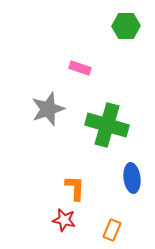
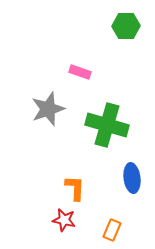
pink rectangle: moved 4 px down
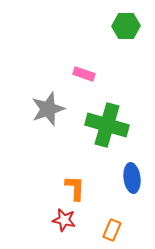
pink rectangle: moved 4 px right, 2 px down
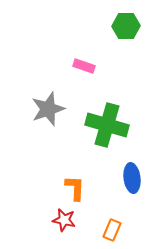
pink rectangle: moved 8 px up
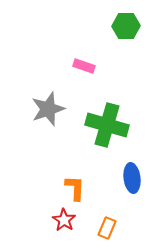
red star: rotated 20 degrees clockwise
orange rectangle: moved 5 px left, 2 px up
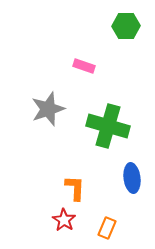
green cross: moved 1 px right, 1 px down
